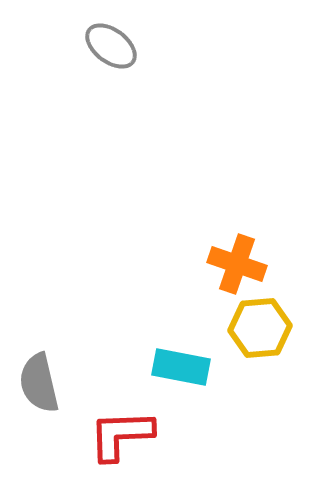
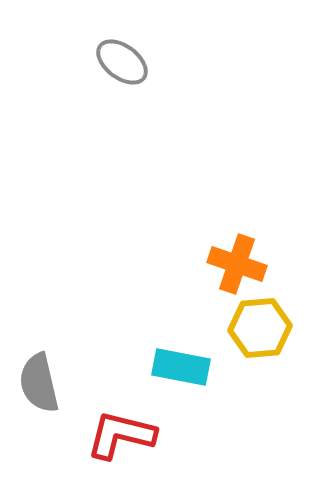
gray ellipse: moved 11 px right, 16 px down
red L-shape: rotated 16 degrees clockwise
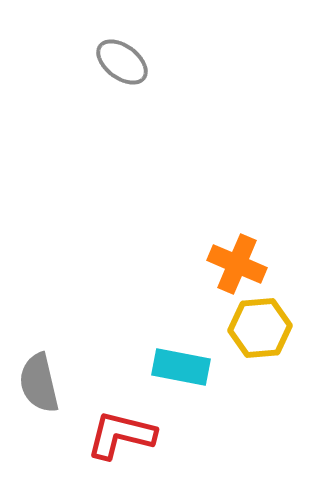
orange cross: rotated 4 degrees clockwise
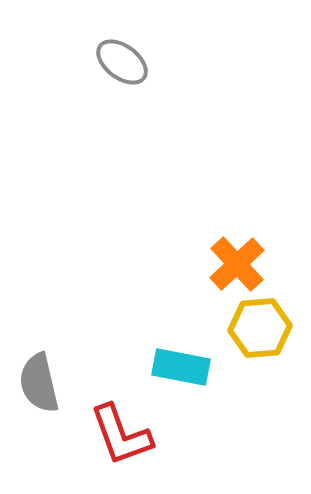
orange cross: rotated 24 degrees clockwise
red L-shape: rotated 124 degrees counterclockwise
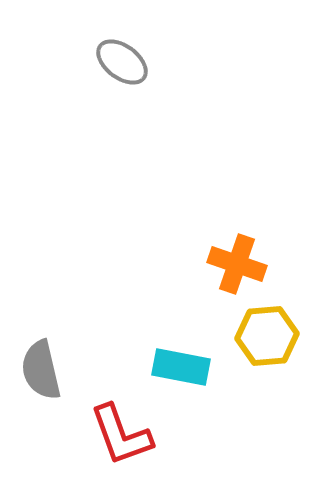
orange cross: rotated 28 degrees counterclockwise
yellow hexagon: moved 7 px right, 8 px down
gray semicircle: moved 2 px right, 13 px up
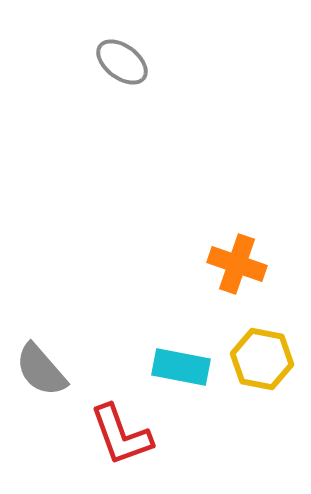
yellow hexagon: moved 5 px left, 23 px down; rotated 16 degrees clockwise
gray semicircle: rotated 28 degrees counterclockwise
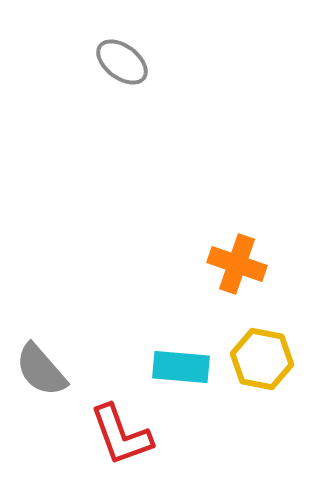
cyan rectangle: rotated 6 degrees counterclockwise
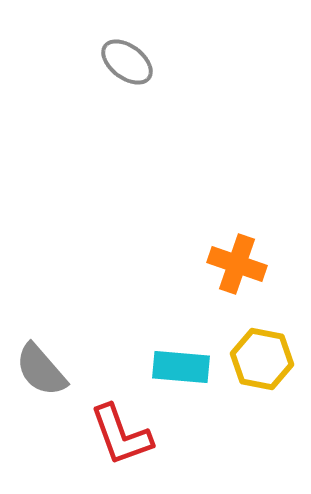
gray ellipse: moved 5 px right
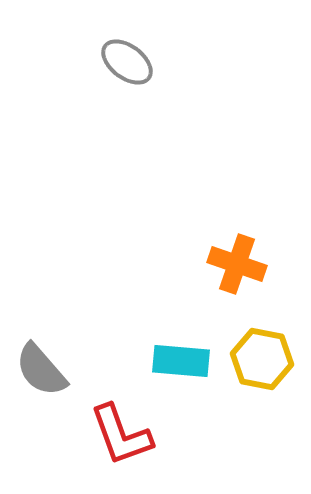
cyan rectangle: moved 6 px up
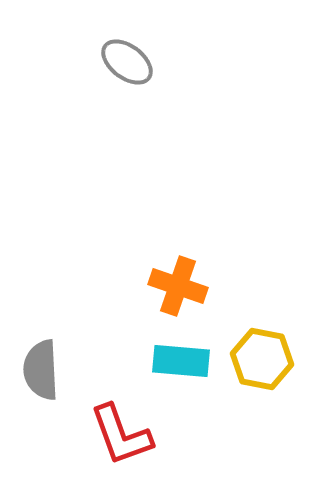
orange cross: moved 59 px left, 22 px down
gray semicircle: rotated 38 degrees clockwise
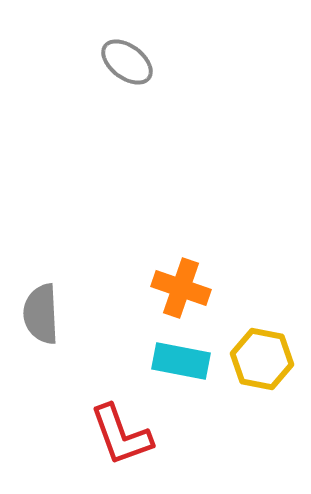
orange cross: moved 3 px right, 2 px down
cyan rectangle: rotated 6 degrees clockwise
gray semicircle: moved 56 px up
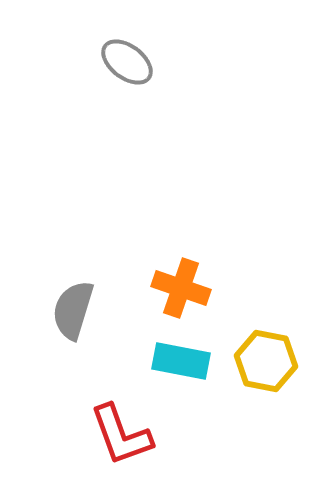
gray semicircle: moved 32 px right, 4 px up; rotated 20 degrees clockwise
yellow hexagon: moved 4 px right, 2 px down
